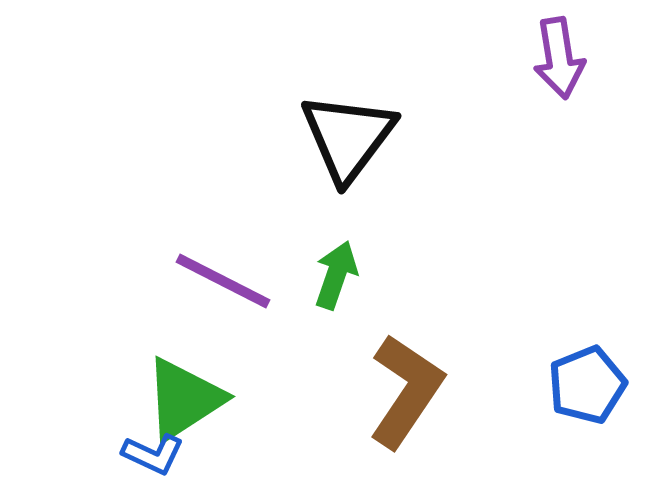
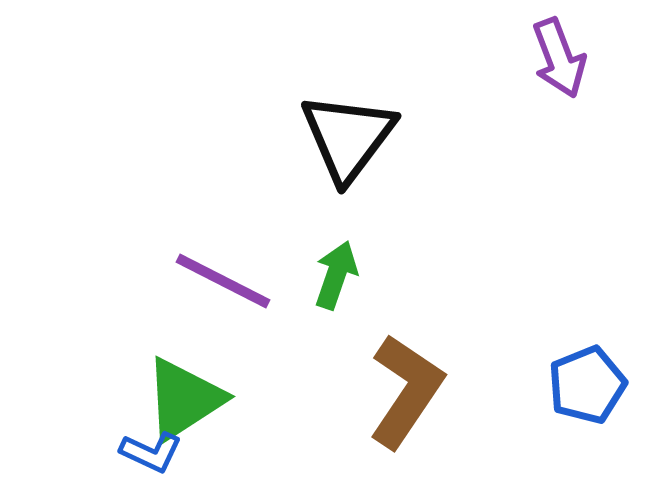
purple arrow: rotated 12 degrees counterclockwise
blue L-shape: moved 2 px left, 2 px up
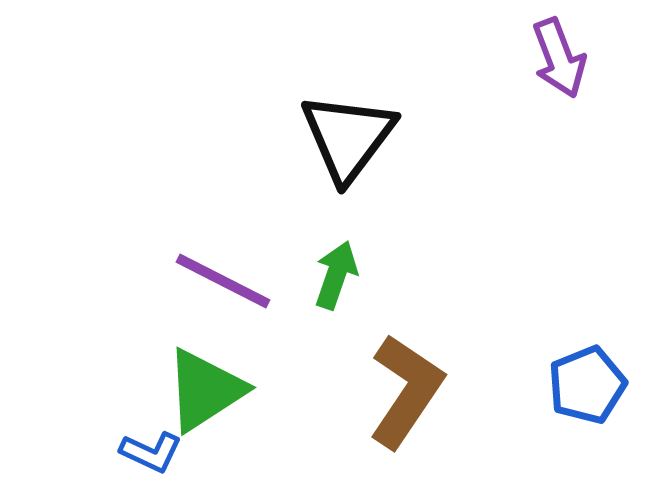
green triangle: moved 21 px right, 9 px up
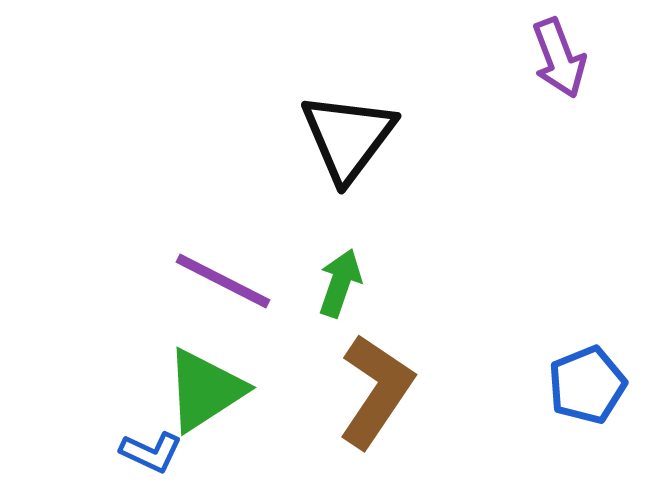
green arrow: moved 4 px right, 8 px down
brown L-shape: moved 30 px left
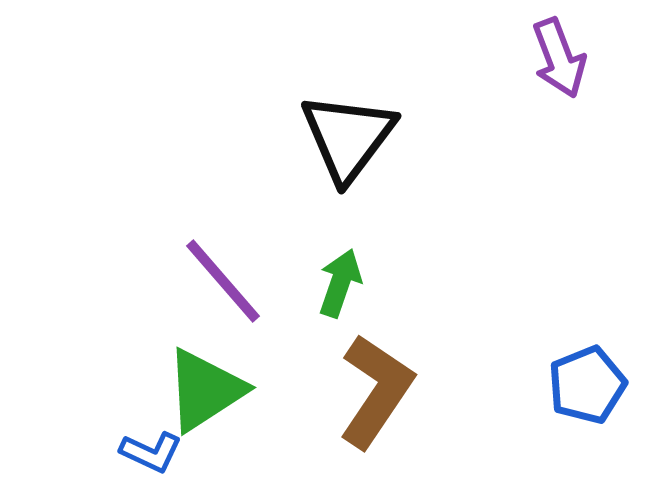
purple line: rotated 22 degrees clockwise
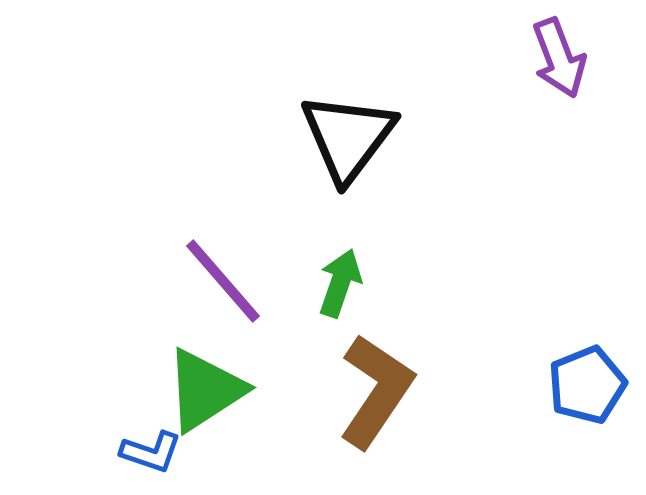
blue L-shape: rotated 6 degrees counterclockwise
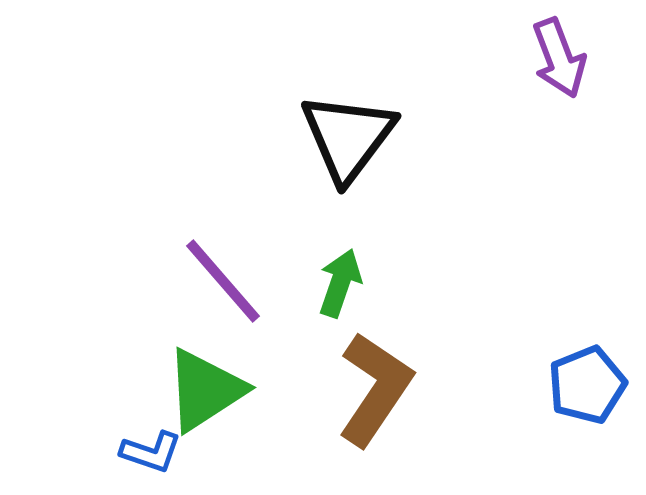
brown L-shape: moved 1 px left, 2 px up
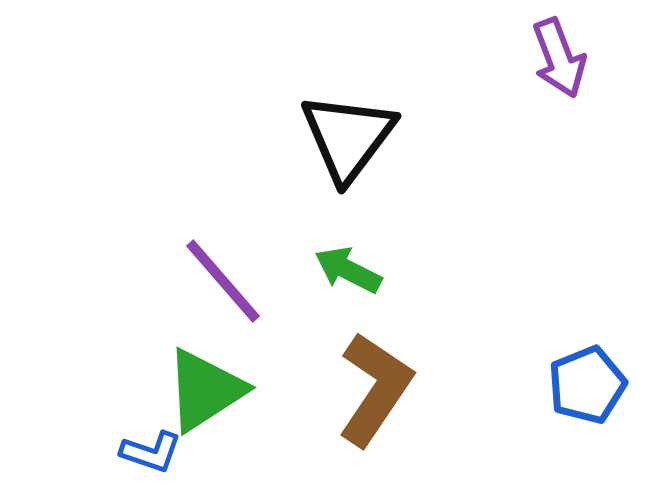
green arrow: moved 8 px right, 13 px up; rotated 82 degrees counterclockwise
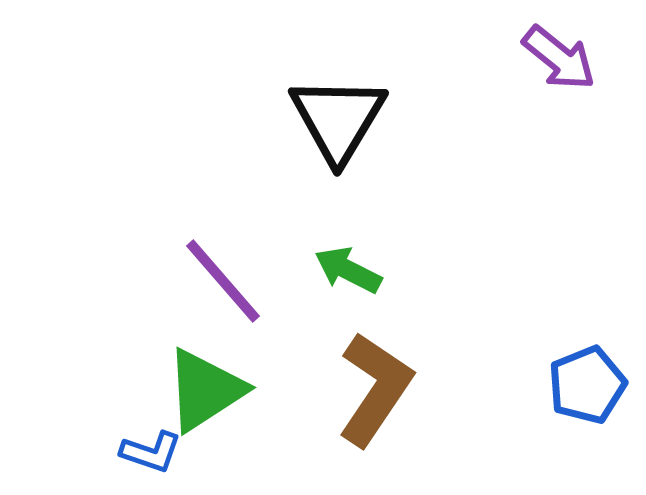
purple arrow: rotated 30 degrees counterclockwise
black triangle: moved 10 px left, 18 px up; rotated 6 degrees counterclockwise
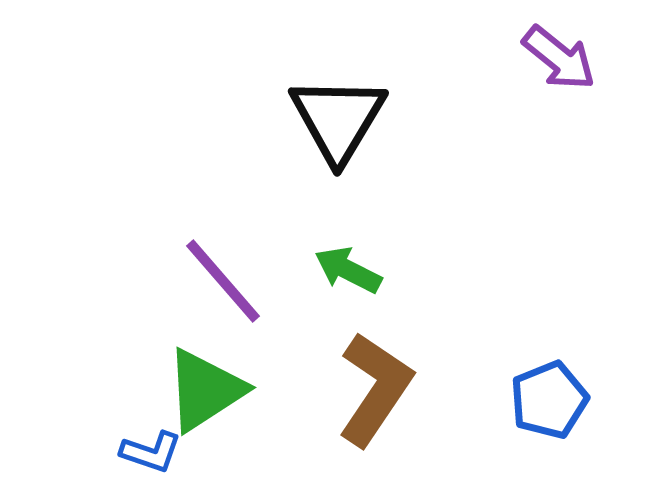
blue pentagon: moved 38 px left, 15 px down
